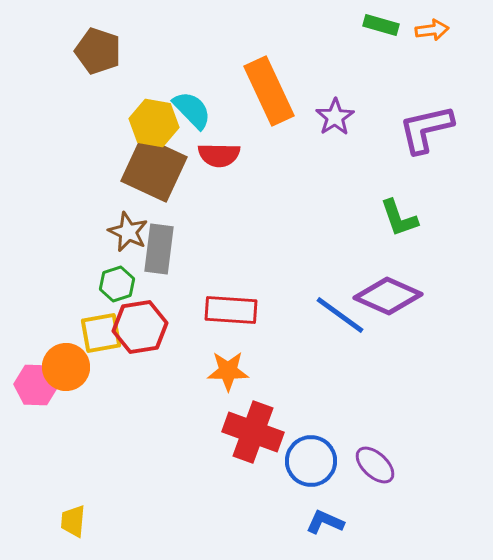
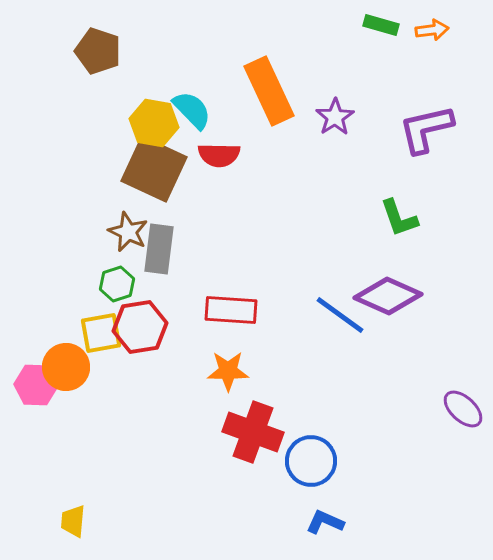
purple ellipse: moved 88 px right, 56 px up
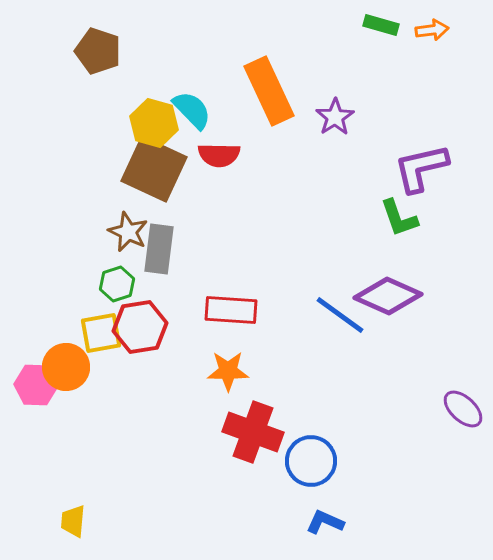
yellow hexagon: rotated 6 degrees clockwise
purple L-shape: moved 5 px left, 39 px down
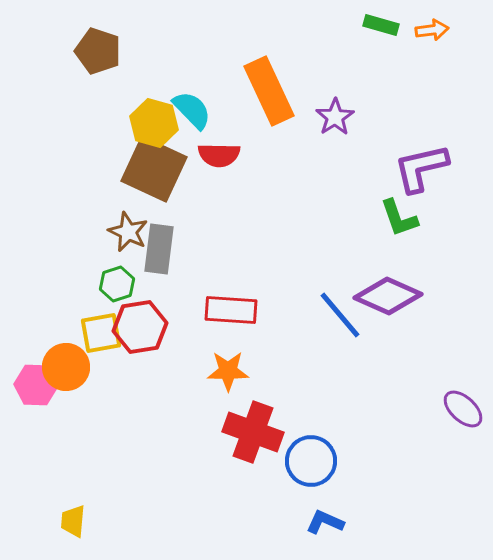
blue line: rotated 14 degrees clockwise
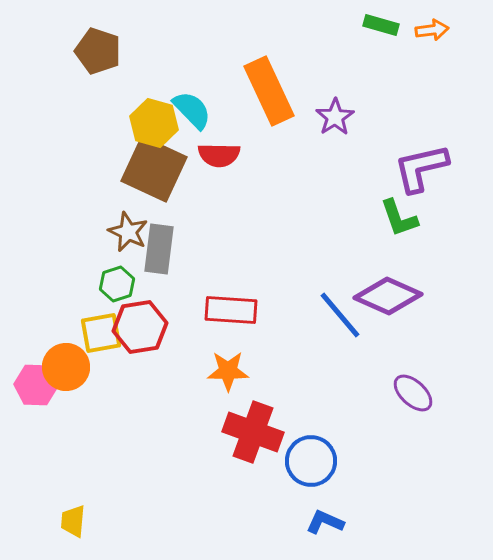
purple ellipse: moved 50 px left, 16 px up
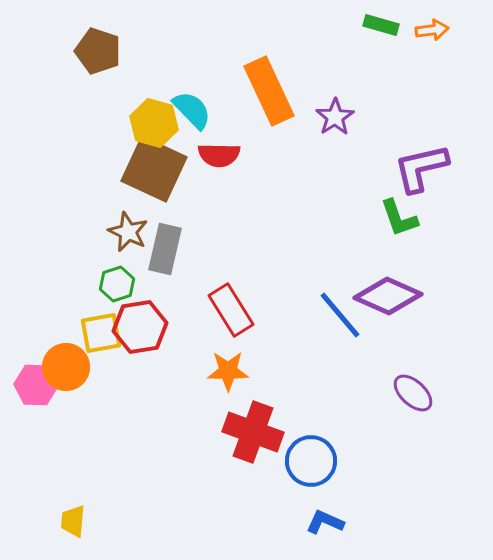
gray rectangle: moved 6 px right; rotated 6 degrees clockwise
red rectangle: rotated 54 degrees clockwise
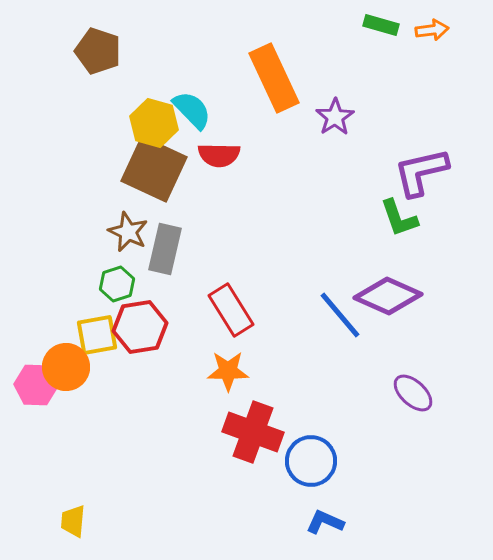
orange rectangle: moved 5 px right, 13 px up
purple L-shape: moved 4 px down
yellow square: moved 4 px left, 2 px down
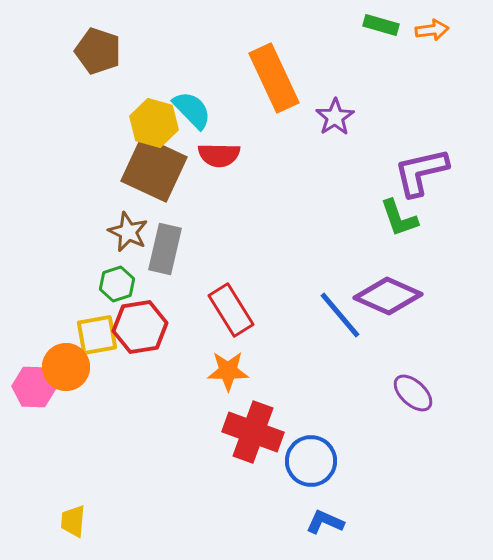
pink hexagon: moved 2 px left, 2 px down
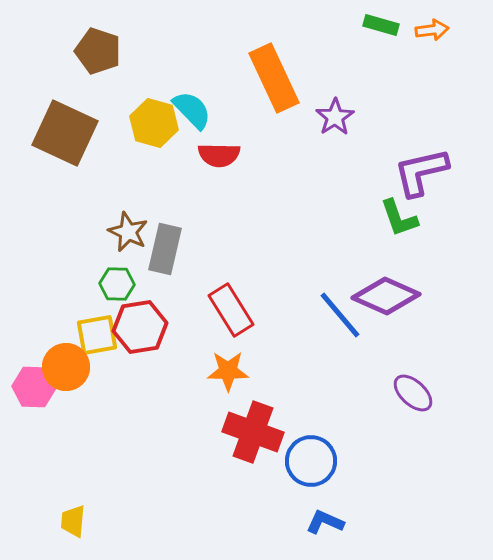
brown square: moved 89 px left, 36 px up
green hexagon: rotated 20 degrees clockwise
purple diamond: moved 2 px left
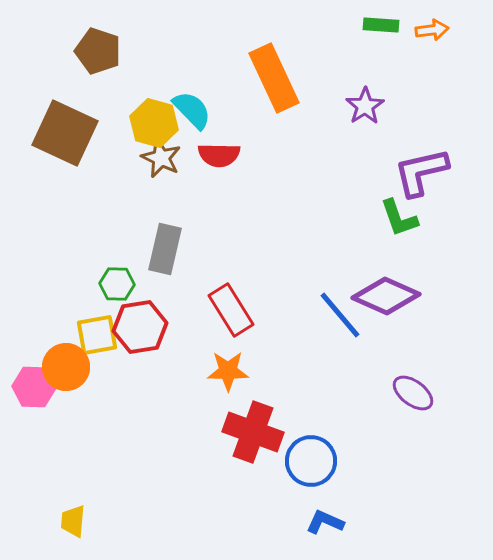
green rectangle: rotated 12 degrees counterclockwise
purple star: moved 30 px right, 11 px up
brown star: moved 33 px right, 74 px up
purple ellipse: rotated 6 degrees counterclockwise
